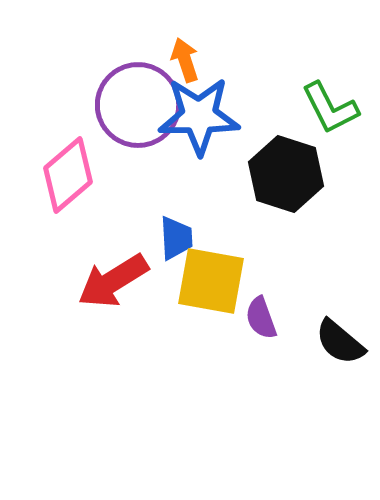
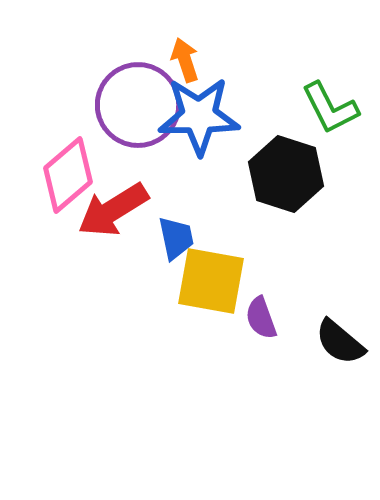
blue trapezoid: rotated 9 degrees counterclockwise
red arrow: moved 71 px up
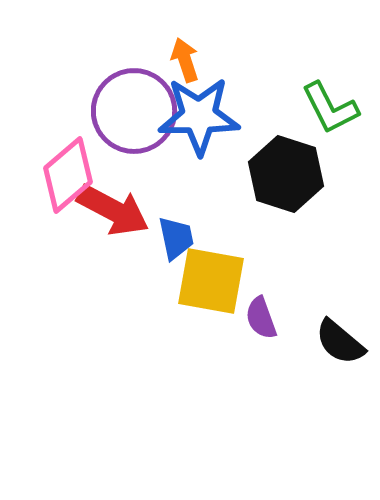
purple circle: moved 4 px left, 6 px down
red arrow: rotated 120 degrees counterclockwise
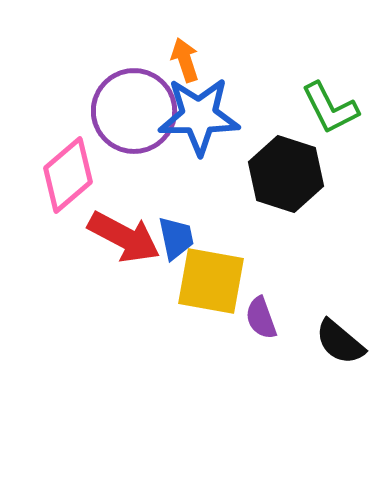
red arrow: moved 11 px right, 27 px down
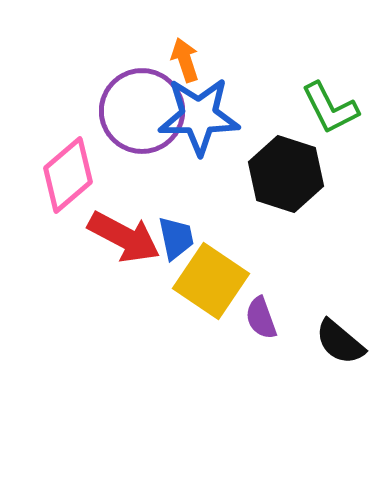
purple circle: moved 8 px right
yellow square: rotated 24 degrees clockwise
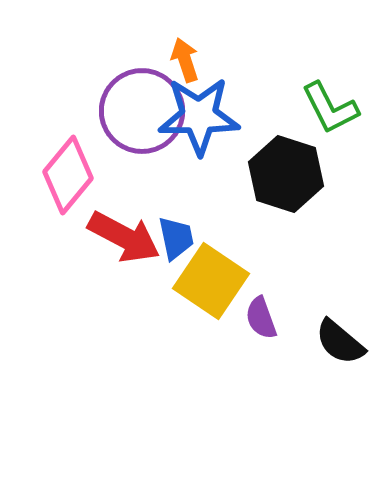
pink diamond: rotated 10 degrees counterclockwise
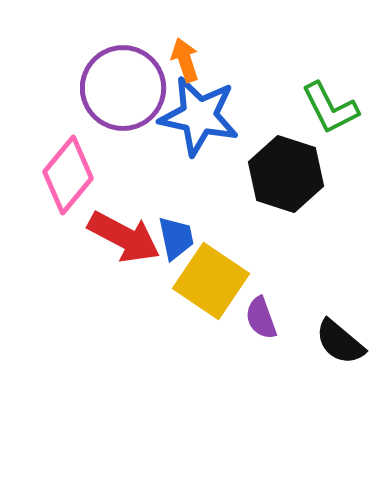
purple circle: moved 19 px left, 23 px up
blue star: rotated 12 degrees clockwise
